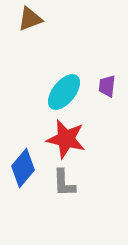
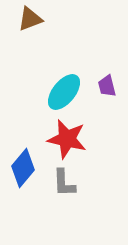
purple trapezoid: rotated 20 degrees counterclockwise
red star: moved 1 px right
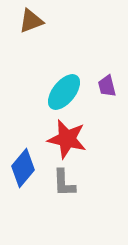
brown triangle: moved 1 px right, 2 px down
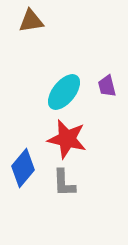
brown triangle: rotated 12 degrees clockwise
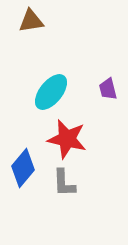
purple trapezoid: moved 1 px right, 3 px down
cyan ellipse: moved 13 px left
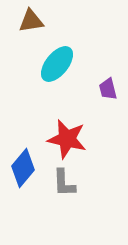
cyan ellipse: moved 6 px right, 28 px up
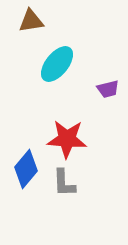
purple trapezoid: rotated 90 degrees counterclockwise
red star: rotated 9 degrees counterclockwise
blue diamond: moved 3 px right, 1 px down
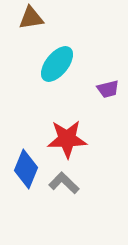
brown triangle: moved 3 px up
red star: rotated 6 degrees counterclockwise
blue diamond: rotated 18 degrees counterclockwise
gray L-shape: rotated 136 degrees clockwise
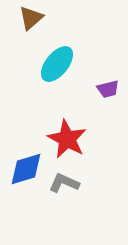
brown triangle: rotated 32 degrees counterclockwise
red star: rotated 30 degrees clockwise
blue diamond: rotated 51 degrees clockwise
gray L-shape: rotated 20 degrees counterclockwise
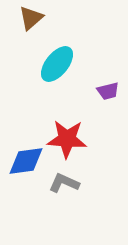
purple trapezoid: moved 2 px down
red star: rotated 24 degrees counterclockwise
blue diamond: moved 8 px up; rotated 9 degrees clockwise
